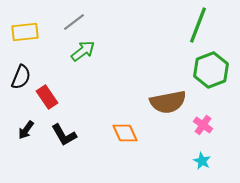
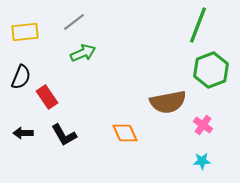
green arrow: moved 2 px down; rotated 15 degrees clockwise
black arrow: moved 3 px left, 3 px down; rotated 54 degrees clockwise
cyan star: rotated 30 degrees counterclockwise
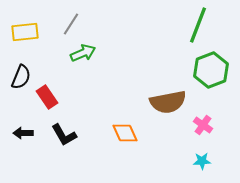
gray line: moved 3 px left, 2 px down; rotated 20 degrees counterclockwise
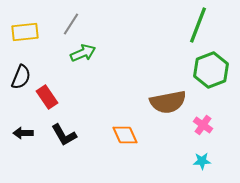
orange diamond: moved 2 px down
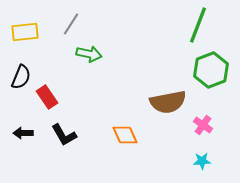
green arrow: moved 6 px right, 1 px down; rotated 35 degrees clockwise
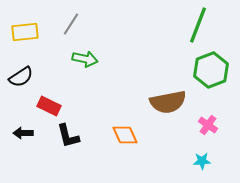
green arrow: moved 4 px left, 5 px down
black semicircle: rotated 35 degrees clockwise
red rectangle: moved 2 px right, 9 px down; rotated 30 degrees counterclockwise
pink cross: moved 5 px right
black L-shape: moved 4 px right, 1 px down; rotated 16 degrees clockwise
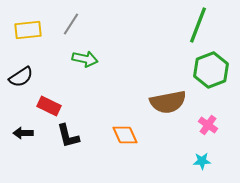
yellow rectangle: moved 3 px right, 2 px up
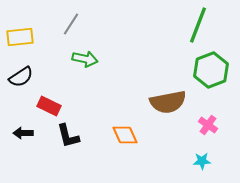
yellow rectangle: moved 8 px left, 7 px down
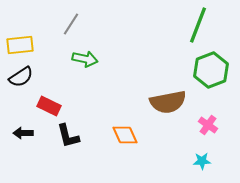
yellow rectangle: moved 8 px down
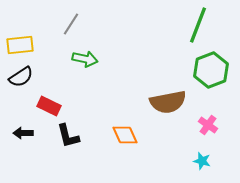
cyan star: rotated 18 degrees clockwise
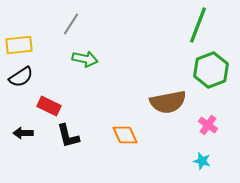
yellow rectangle: moved 1 px left
